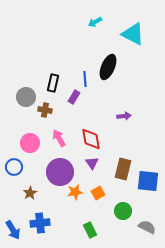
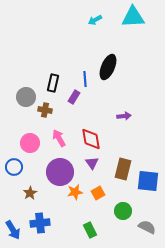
cyan arrow: moved 2 px up
cyan triangle: moved 17 px up; rotated 30 degrees counterclockwise
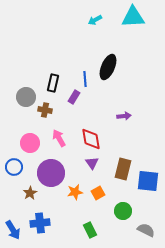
purple circle: moved 9 px left, 1 px down
gray semicircle: moved 1 px left, 3 px down
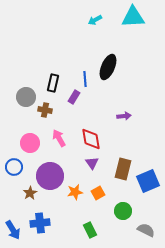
purple circle: moved 1 px left, 3 px down
blue square: rotated 30 degrees counterclockwise
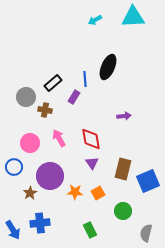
black rectangle: rotated 36 degrees clockwise
orange star: rotated 14 degrees clockwise
gray semicircle: moved 3 px down; rotated 102 degrees counterclockwise
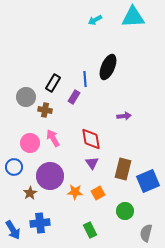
black rectangle: rotated 18 degrees counterclockwise
pink arrow: moved 6 px left
green circle: moved 2 px right
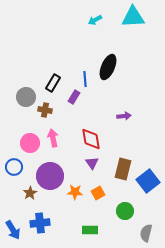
pink arrow: rotated 18 degrees clockwise
blue square: rotated 15 degrees counterclockwise
green rectangle: rotated 63 degrees counterclockwise
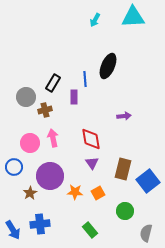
cyan arrow: rotated 32 degrees counterclockwise
black ellipse: moved 1 px up
purple rectangle: rotated 32 degrees counterclockwise
brown cross: rotated 24 degrees counterclockwise
blue cross: moved 1 px down
green rectangle: rotated 49 degrees clockwise
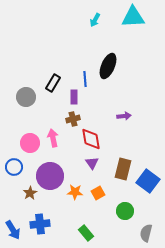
brown cross: moved 28 px right, 9 px down
blue square: rotated 15 degrees counterclockwise
green rectangle: moved 4 px left, 3 px down
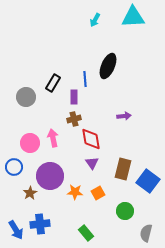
brown cross: moved 1 px right
blue arrow: moved 3 px right
